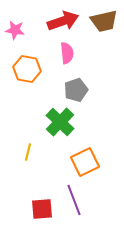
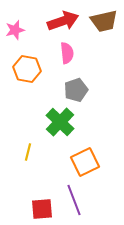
pink star: rotated 24 degrees counterclockwise
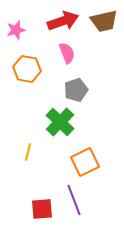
pink star: moved 1 px right
pink semicircle: rotated 15 degrees counterclockwise
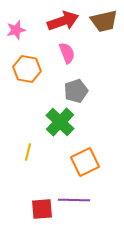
gray pentagon: moved 1 px down
purple line: rotated 68 degrees counterclockwise
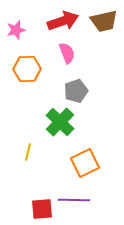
orange hexagon: rotated 12 degrees counterclockwise
orange square: moved 1 px down
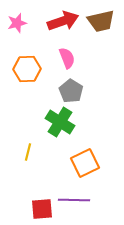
brown trapezoid: moved 3 px left
pink star: moved 1 px right, 7 px up
pink semicircle: moved 5 px down
gray pentagon: moved 5 px left; rotated 20 degrees counterclockwise
green cross: rotated 12 degrees counterclockwise
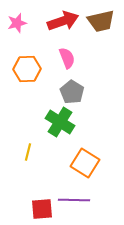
gray pentagon: moved 1 px right, 1 px down
orange square: rotated 32 degrees counterclockwise
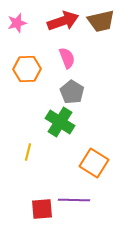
orange square: moved 9 px right
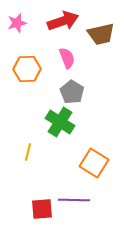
brown trapezoid: moved 13 px down
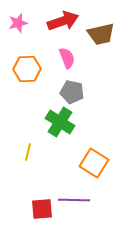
pink star: moved 1 px right
gray pentagon: rotated 20 degrees counterclockwise
